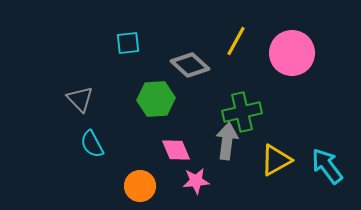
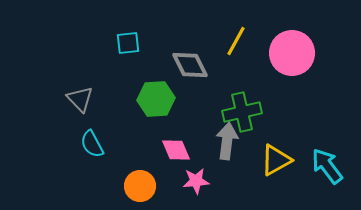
gray diamond: rotated 21 degrees clockwise
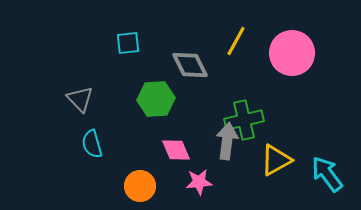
green cross: moved 2 px right, 8 px down
cyan semicircle: rotated 12 degrees clockwise
cyan arrow: moved 8 px down
pink star: moved 3 px right, 1 px down
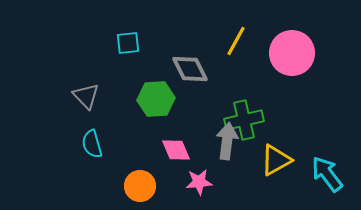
gray diamond: moved 4 px down
gray triangle: moved 6 px right, 3 px up
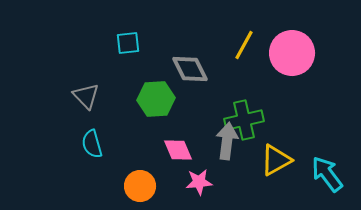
yellow line: moved 8 px right, 4 px down
pink diamond: moved 2 px right
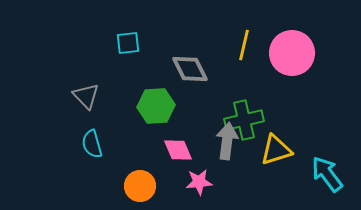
yellow line: rotated 16 degrees counterclockwise
green hexagon: moved 7 px down
yellow triangle: moved 10 px up; rotated 12 degrees clockwise
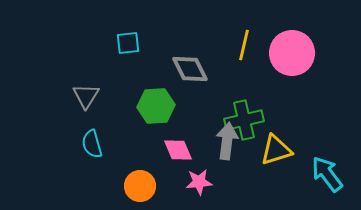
gray triangle: rotated 16 degrees clockwise
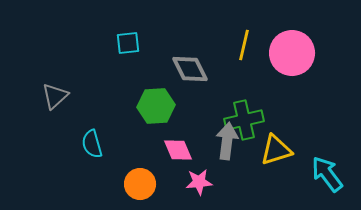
gray triangle: moved 31 px left; rotated 16 degrees clockwise
orange circle: moved 2 px up
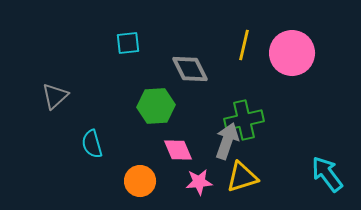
gray arrow: rotated 12 degrees clockwise
yellow triangle: moved 34 px left, 27 px down
orange circle: moved 3 px up
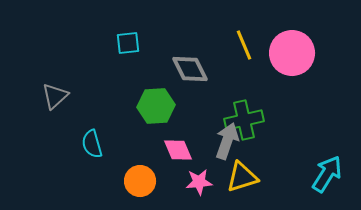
yellow line: rotated 36 degrees counterclockwise
cyan arrow: rotated 69 degrees clockwise
